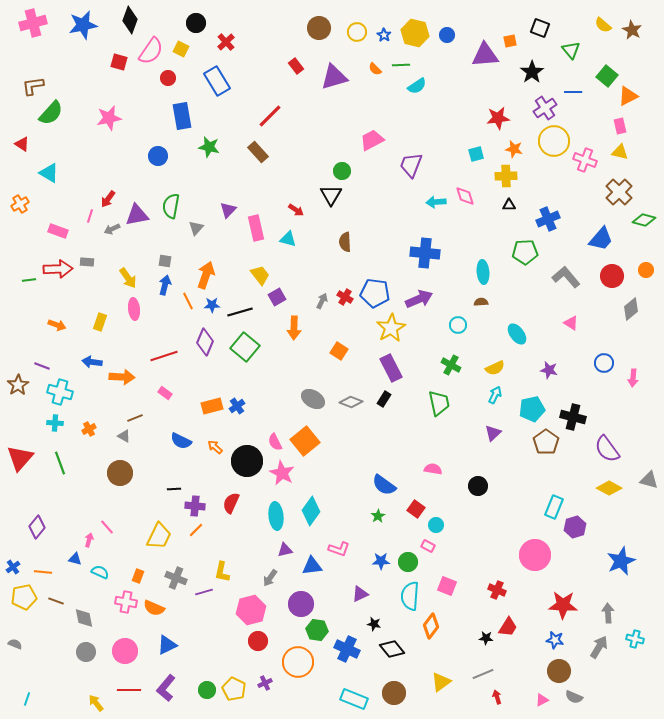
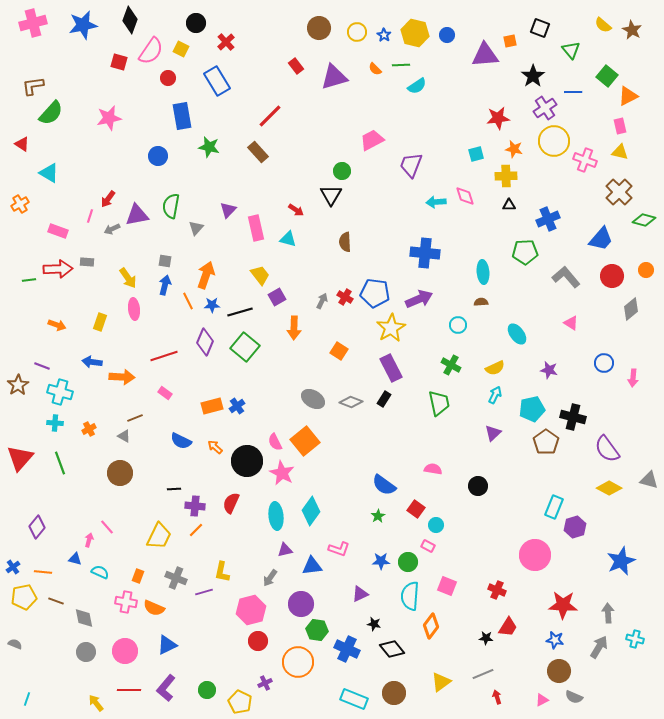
black star at (532, 72): moved 1 px right, 4 px down
yellow pentagon at (234, 689): moved 6 px right, 13 px down
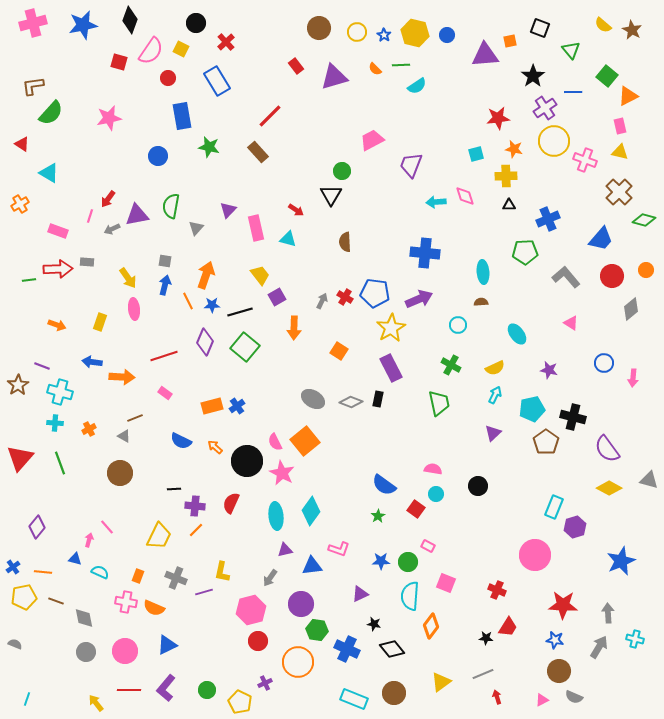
black rectangle at (384, 399): moved 6 px left; rotated 21 degrees counterclockwise
cyan circle at (436, 525): moved 31 px up
pink square at (447, 586): moved 1 px left, 3 px up
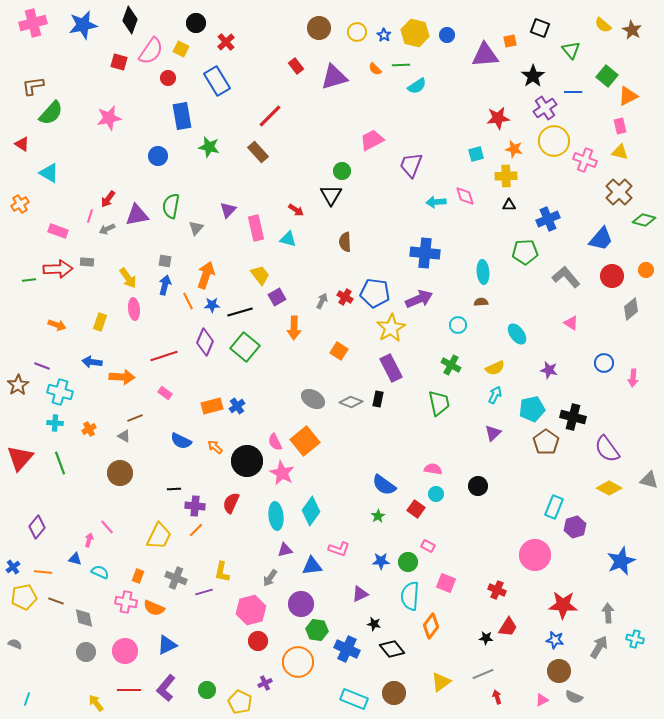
gray arrow at (112, 229): moved 5 px left
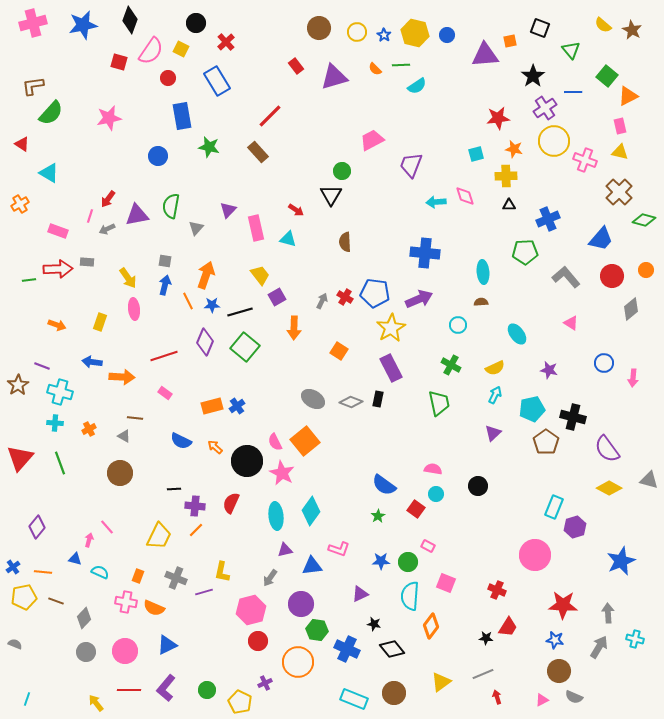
brown line at (135, 418): rotated 28 degrees clockwise
gray diamond at (84, 618): rotated 55 degrees clockwise
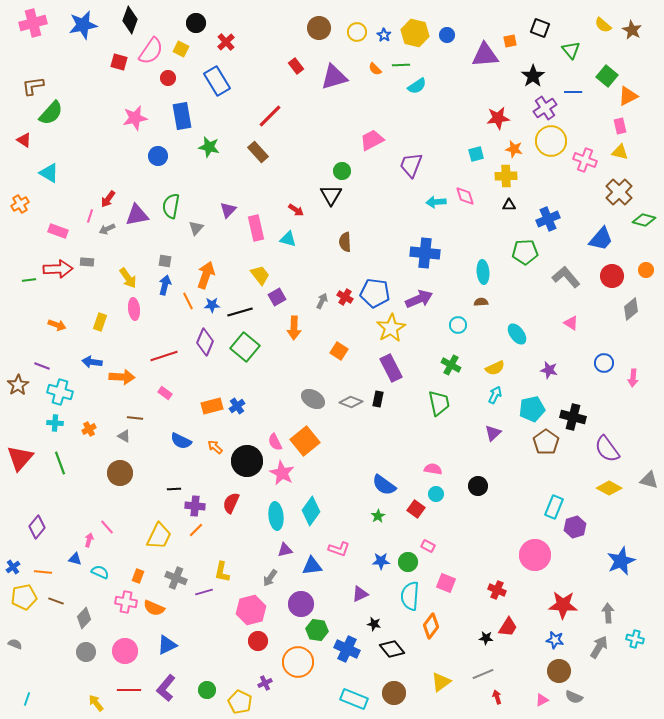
pink star at (109, 118): moved 26 px right
yellow circle at (554, 141): moved 3 px left
red triangle at (22, 144): moved 2 px right, 4 px up
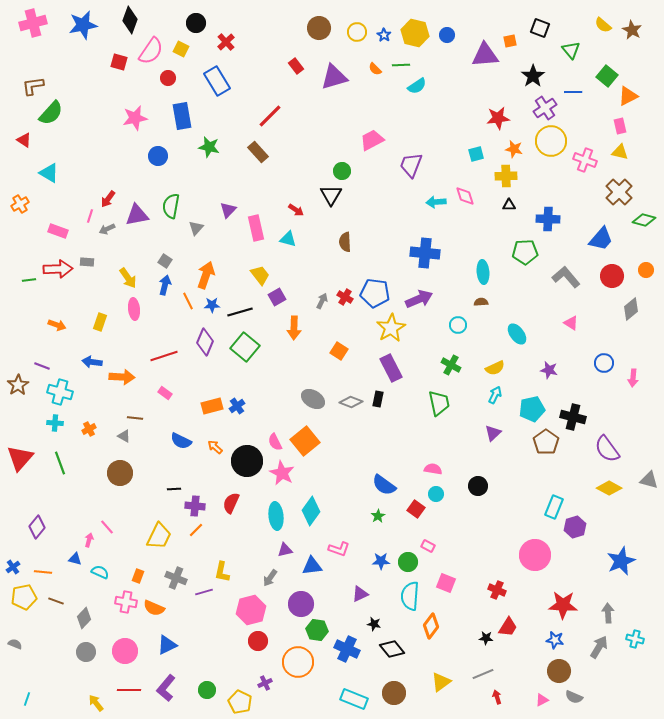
blue cross at (548, 219): rotated 25 degrees clockwise
gray square at (165, 261): rotated 24 degrees clockwise
